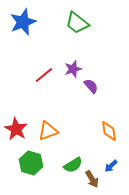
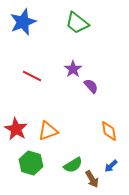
purple star: rotated 18 degrees counterclockwise
red line: moved 12 px left, 1 px down; rotated 66 degrees clockwise
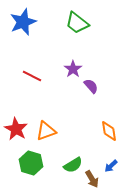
orange triangle: moved 2 px left
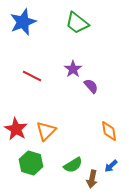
orange triangle: rotated 25 degrees counterclockwise
brown arrow: rotated 42 degrees clockwise
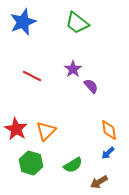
orange diamond: moved 1 px up
blue arrow: moved 3 px left, 13 px up
brown arrow: moved 7 px right, 3 px down; rotated 48 degrees clockwise
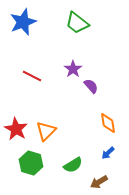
orange diamond: moved 1 px left, 7 px up
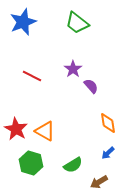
orange triangle: moved 1 px left; rotated 45 degrees counterclockwise
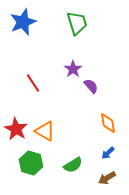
green trapezoid: rotated 145 degrees counterclockwise
red line: moved 1 px right, 7 px down; rotated 30 degrees clockwise
brown arrow: moved 8 px right, 4 px up
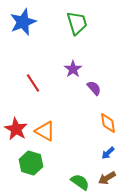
purple semicircle: moved 3 px right, 2 px down
green semicircle: moved 7 px right, 17 px down; rotated 114 degrees counterclockwise
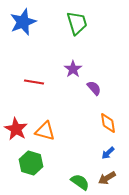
red line: moved 1 px right, 1 px up; rotated 48 degrees counterclockwise
orange triangle: rotated 15 degrees counterclockwise
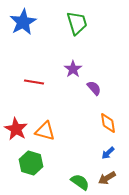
blue star: rotated 8 degrees counterclockwise
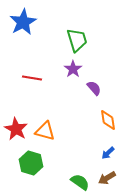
green trapezoid: moved 17 px down
red line: moved 2 px left, 4 px up
orange diamond: moved 3 px up
